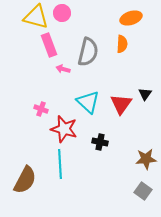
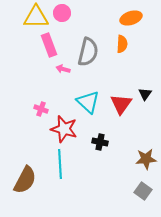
yellow triangle: rotated 16 degrees counterclockwise
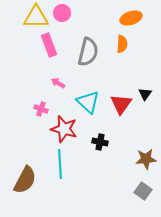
pink arrow: moved 5 px left, 14 px down; rotated 16 degrees clockwise
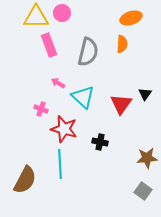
cyan triangle: moved 5 px left, 5 px up
brown star: moved 1 px right, 1 px up
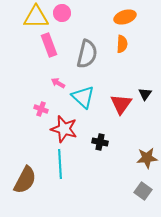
orange ellipse: moved 6 px left, 1 px up
gray semicircle: moved 1 px left, 2 px down
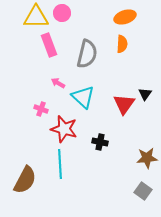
red triangle: moved 3 px right
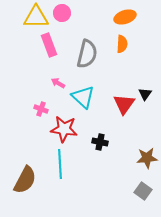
red star: rotated 8 degrees counterclockwise
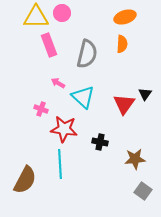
brown star: moved 12 px left, 1 px down
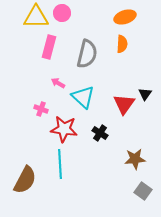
pink rectangle: moved 2 px down; rotated 35 degrees clockwise
black cross: moved 9 px up; rotated 21 degrees clockwise
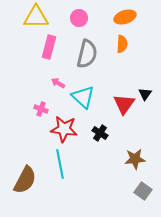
pink circle: moved 17 px right, 5 px down
cyan line: rotated 8 degrees counterclockwise
